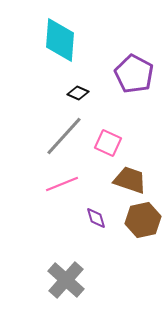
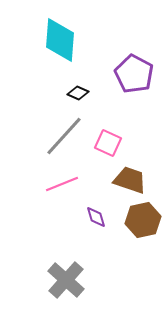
purple diamond: moved 1 px up
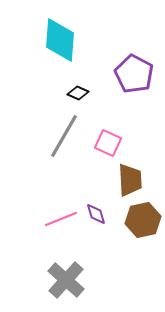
gray line: rotated 12 degrees counterclockwise
brown trapezoid: rotated 68 degrees clockwise
pink line: moved 1 px left, 35 px down
purple diamond: moved 3 px up
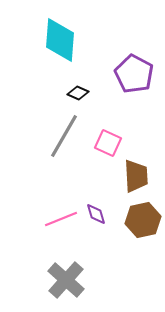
brown trapezoid: moved 6 px right, 4 px up
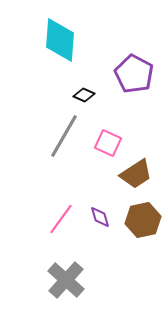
black diamond: moved 6 px right, 2 px down
brown trapezoid: moved 2 px up; rotated 60 degrees clockwise
purple diamond: moved 4 px right, 3 px down
pink line: rotated 32 degrees counterclockwise
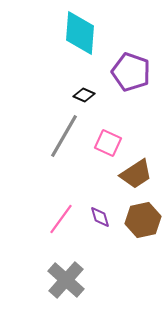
cyan diamond: moved 20 px right, 7 px up
purple pentagon: moved 3 px left, 2 px up; rotated 9 degrees counterclockwise
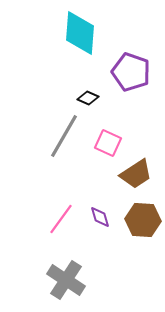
black diamond: moved 4 px right, 3 px down
brown hexagon: rotated 16 degrees clockwise
gray cross: rotated 9 degrees counterclockwise
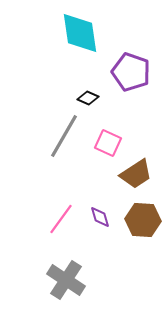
cyan diamond: rotated 12 degrees counterclockwise
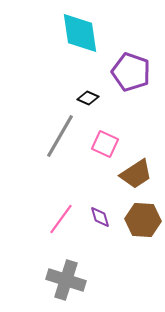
gray line: moved 4 px left
pink square: moved 3 px left, 1 px down
gray cross: rotated 15 degrees counterclockwise
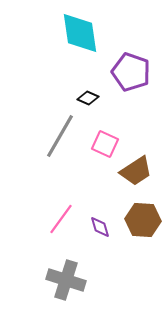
brown trapezoid: moved 3 px up
purple diamond: moved 10 px down
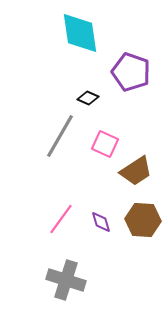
purple diamond: moved 1 px right, 5 px up
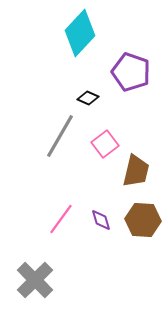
cyan diamond: rotated 51 degrees clockwise
pink square: rotated 28 degrees clockwise
brown trapezoid: rotated 44 degrees counterclockwise
purple diamond: moved 2 px up
gray cross: moved 31 px left; rotated 27 degrees clockwise
